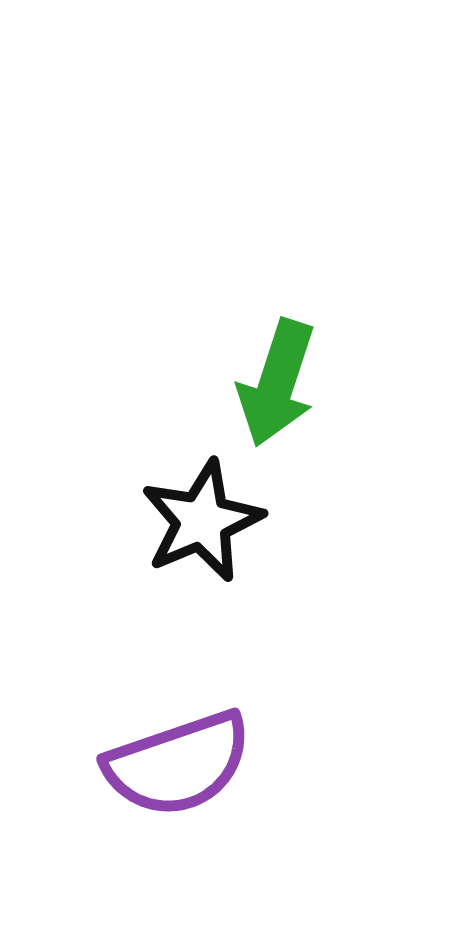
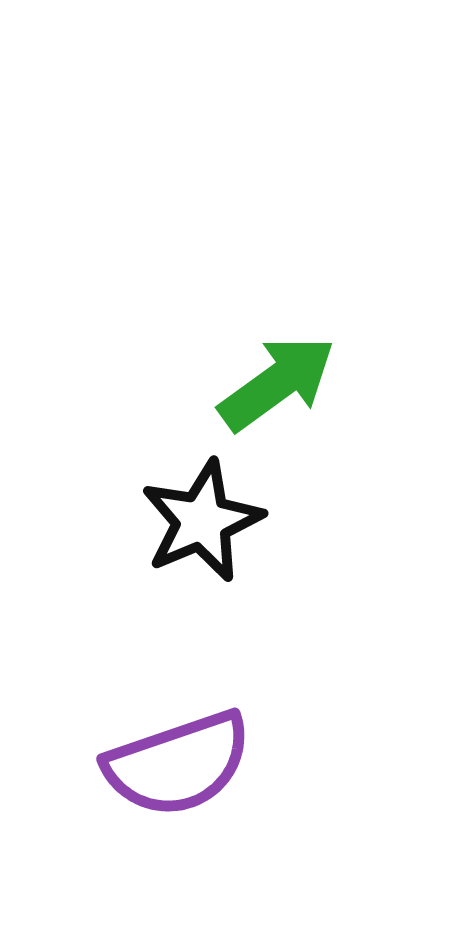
green arrow: rotated 144 degrees counterclockwise
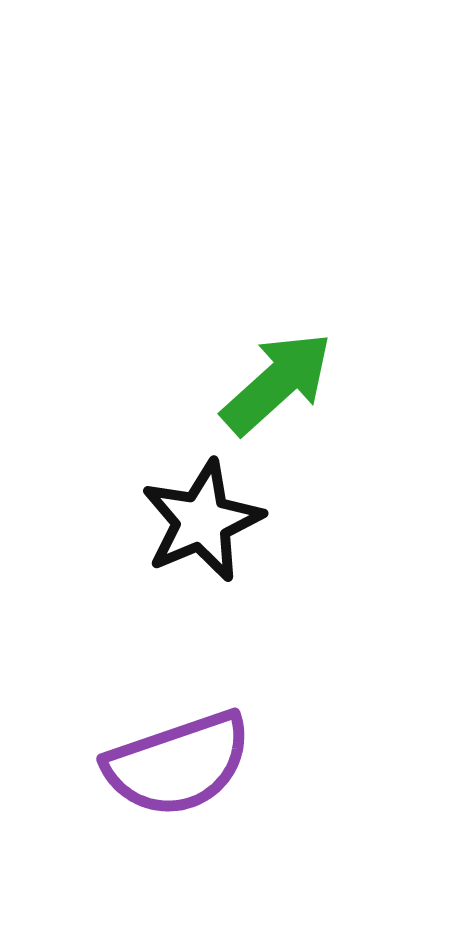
green arrow: rotated 6 degrees counterclockwise
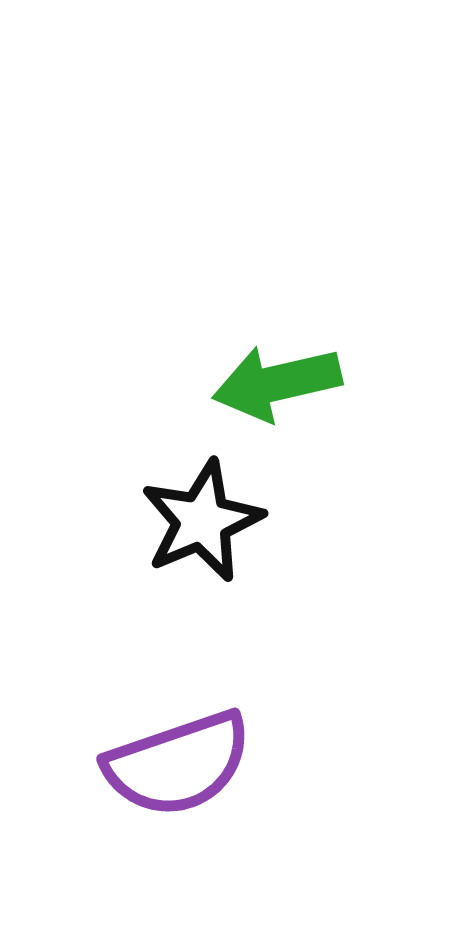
green arrow: rotated 151 degrees counterclockwise
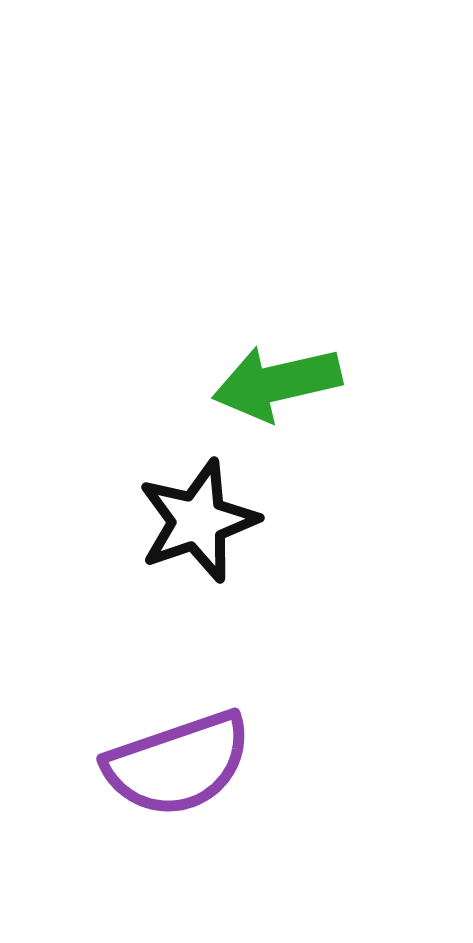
black star: moved 4 px left; rotated 4 degrees clockwise
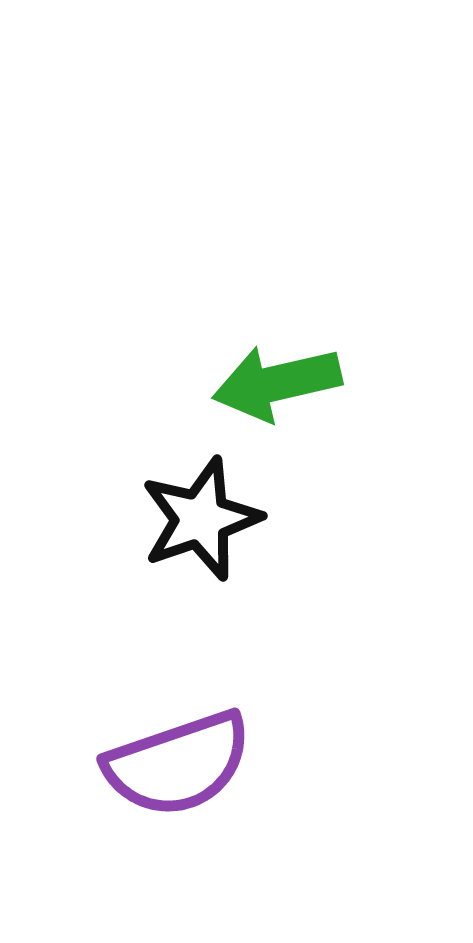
black star: moved 3 px right, 2 px up
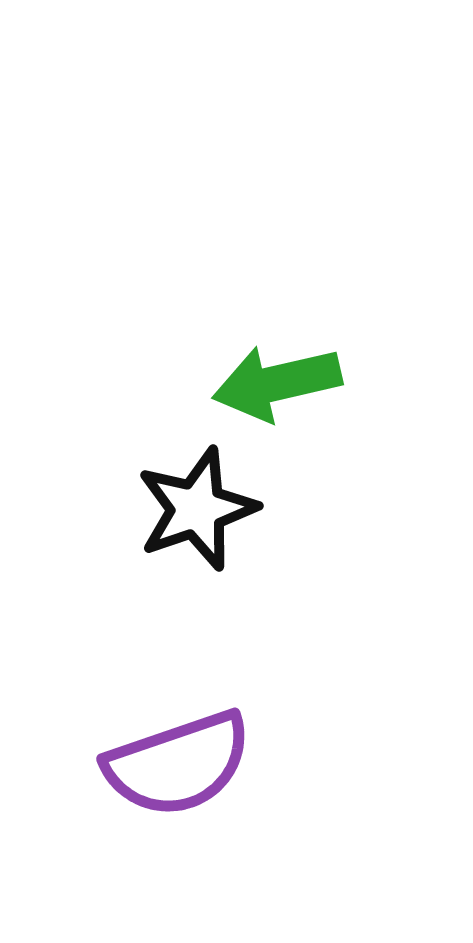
black star: moved 4 px left, 10 px up
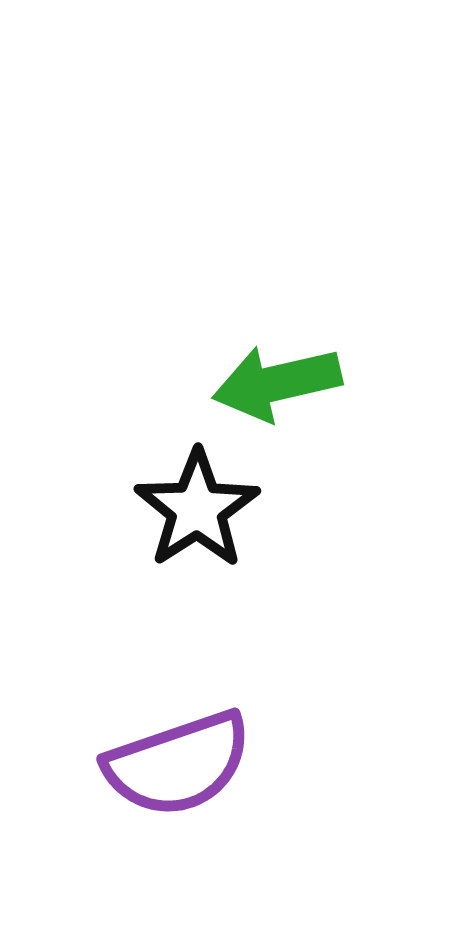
black star: rotated 14 degrees counterclockwise
